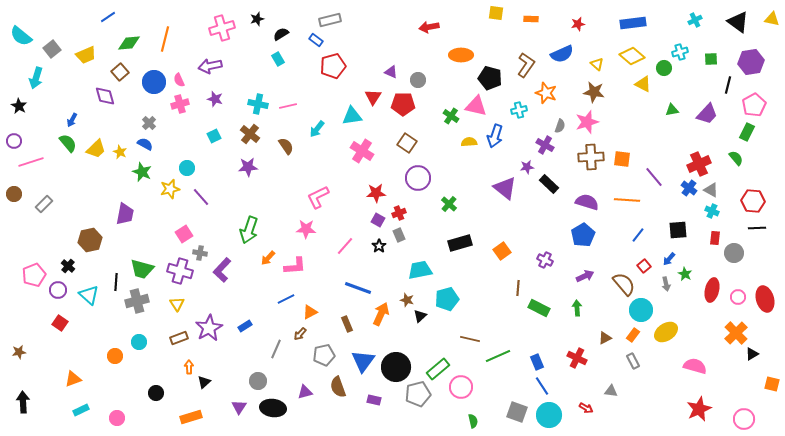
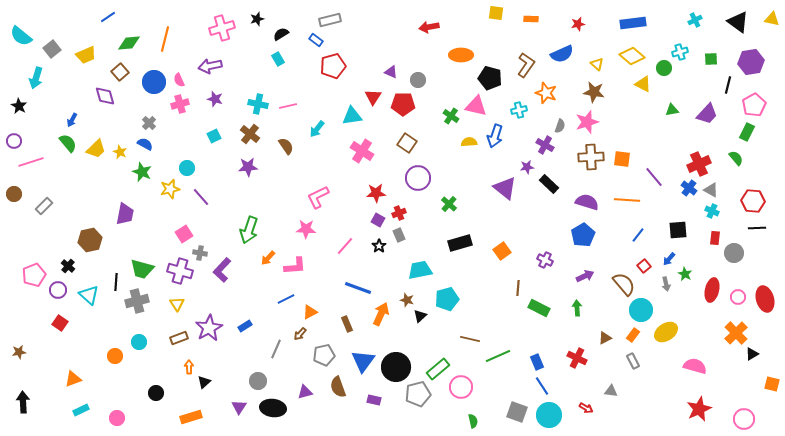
gray rectangle at (44, 204): moved 2 px down
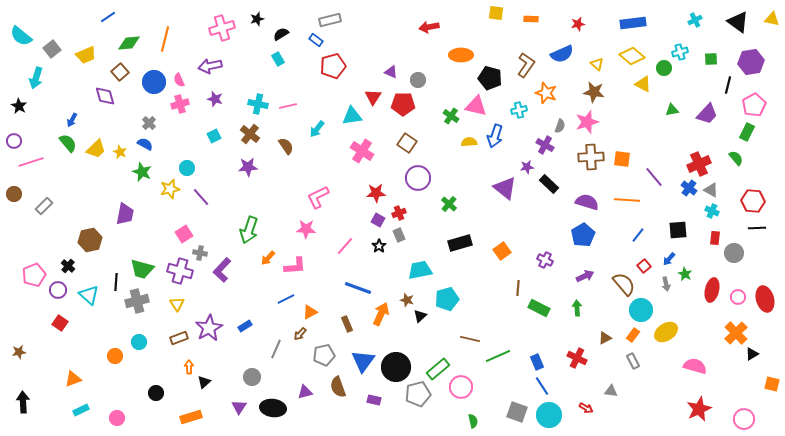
gray circle at (258, 381): moved 6 px left, 4 px up
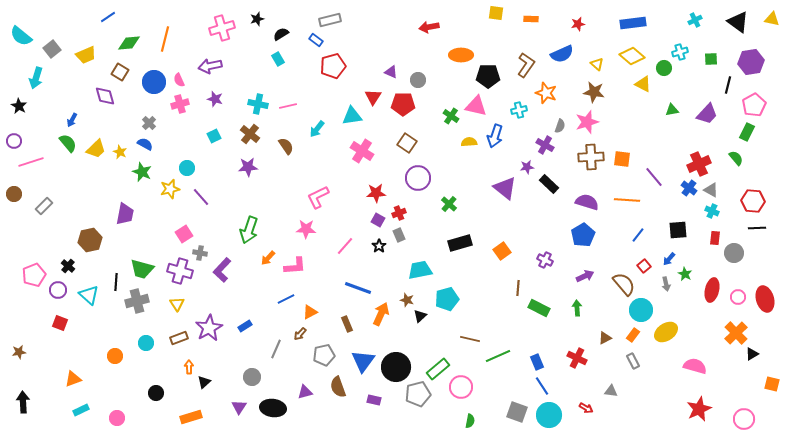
brown square at (120, 72): rotated 18 degrees counterclockwise
black pentagon at (490, 78): moved 2 px left, 2 px up; rotated 15 degrees counterclockwise
red square at (60, 323): rotated 14 degrees counterclockwise
cyan circle at (139, 342): moved 7 px right, 1 px down
green semicircle at (473, 421): moved 3 px left; rotated 24 degrees clockwise
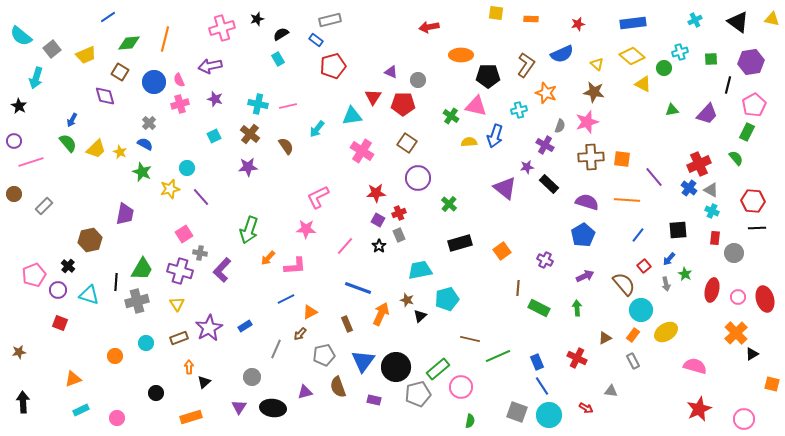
green trapezoid at (142, 269): rotated 75 degrees counterclockwise
cyan triangle at (89, 295): rotated 25 degrees counterclockwise
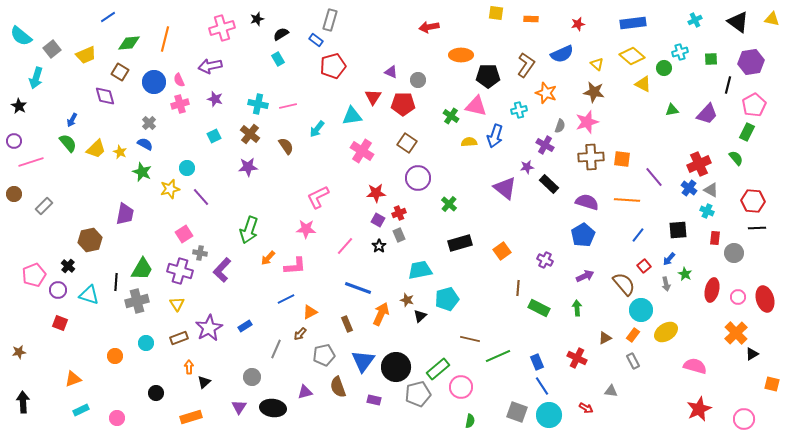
gray rectangle at (330, 20): rotated 60 degrees counterclockwise
cyan cross at (712, 211): moved 5 px left
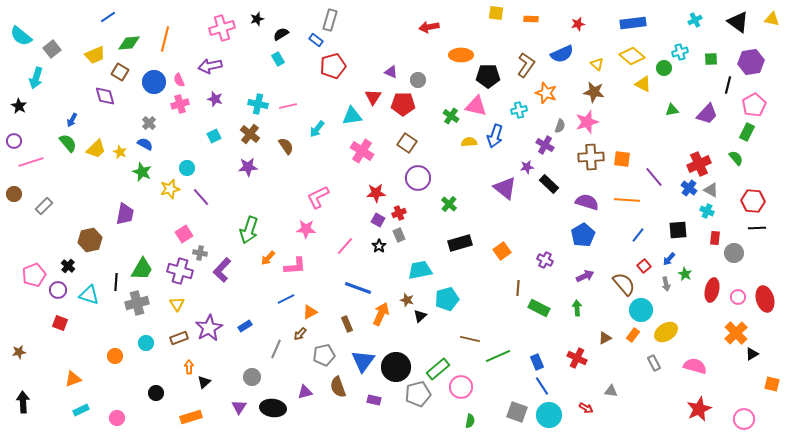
yellow trapezoid at (86, 55): moved 9 px right
gray cross at (137, 301): moved 2 px down
gray rectangle at (633, 361): moved 21 px right, 2 px down
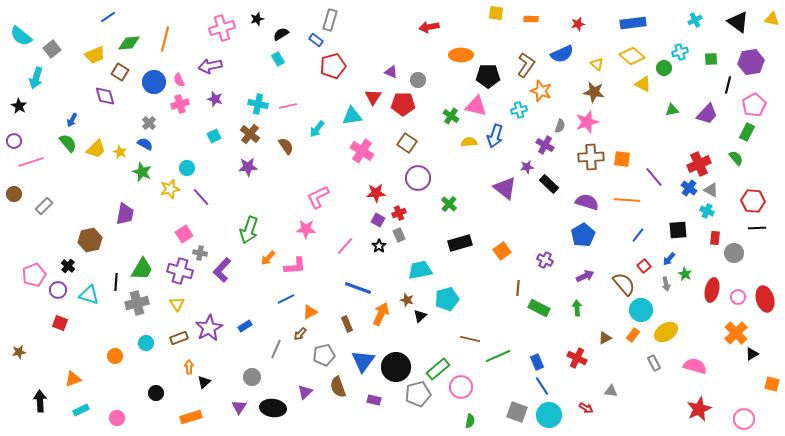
orange star at (546, 93): moved 5 px left, 2 px up
purple triangle at (305, 392): rotated 28 degrees counterclockwise
black arrow at (23, 402): moved 17 px right, 1 px up
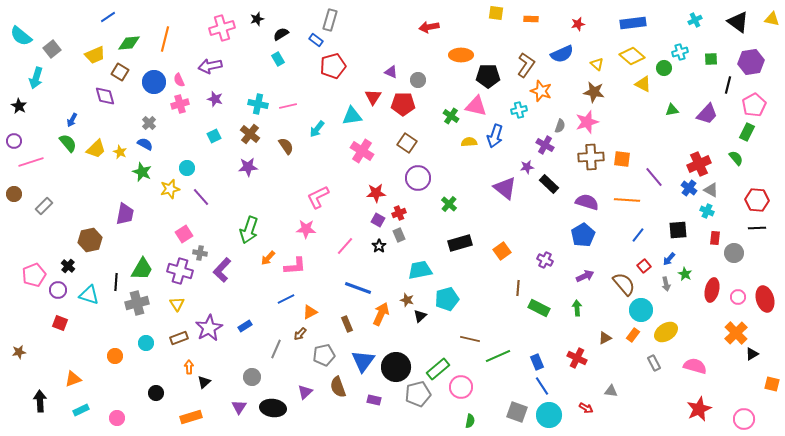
red hexagon at (753, 201): moved 4 px right, 1 px up
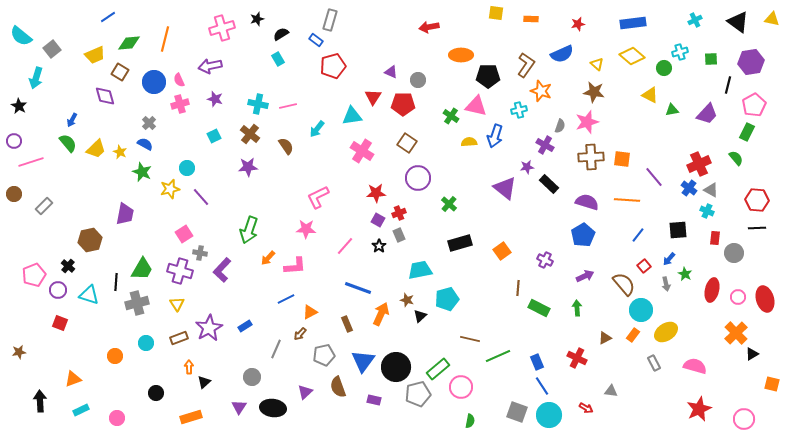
yellow triangle at (643, 84): moved 7 px right, 11 px down
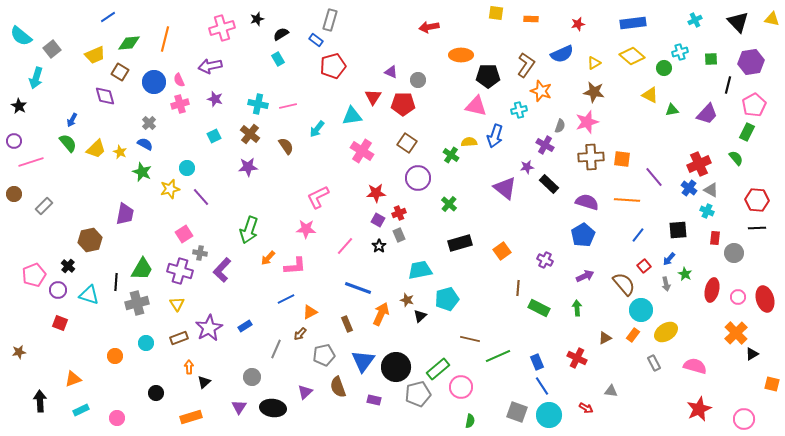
black triangle at (738, 22): rotated 10 degrees clockwise
yellow triangle at (597, 64): moved 3 px left, 1 px up; rotated 48 degrees clockwise
green cross at (451, 116): moved 39 px down
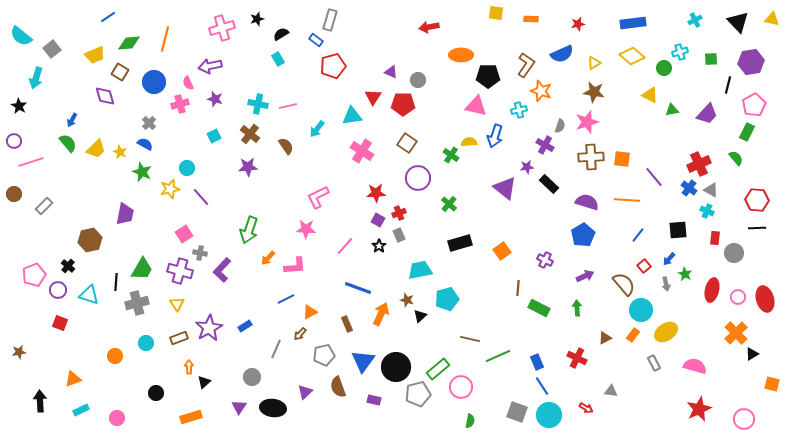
pink semicircle at (179, 80): moved 9 px right, 3 px down
